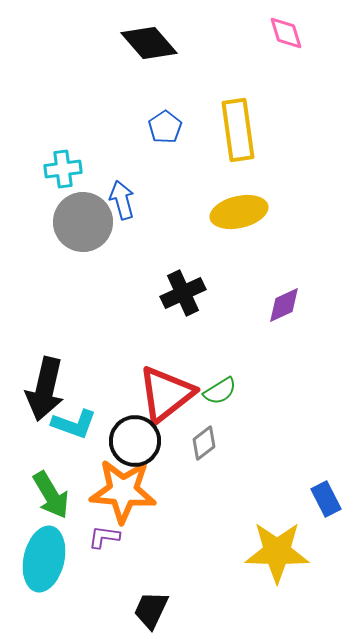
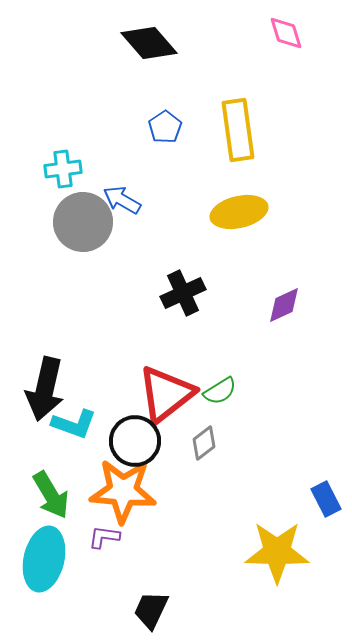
blue arrow: rotated 45 degrees counterclockwise
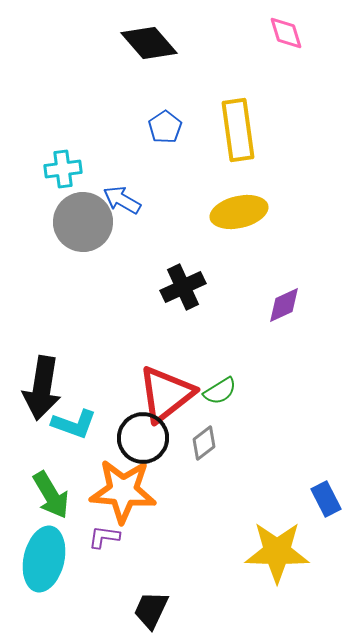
black cross: moved 6 px up
black arrow: moved 3 px left, 1 px up; rotated 4 degrees counterclockwise
black circle: moved 8 px right, 3 px up
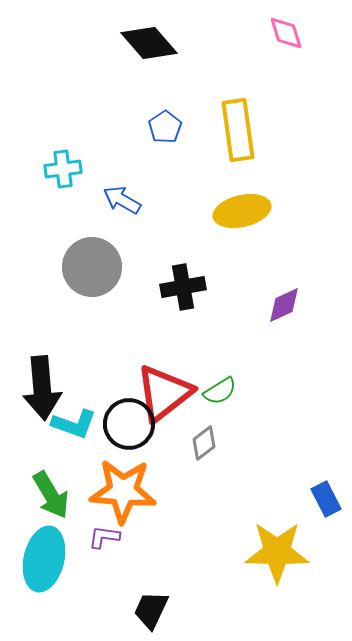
yellow ellipse: moved 3 px right, 1 px up
gray circle: moved 9 px right, 45 px down
black cross: rotated 15 degrees clockwise
black arrow: rotated 14 degrees counterclockwise
red triangle: moved 2 px left, 1 px up
black circle: moved 14 px left, 14 px up
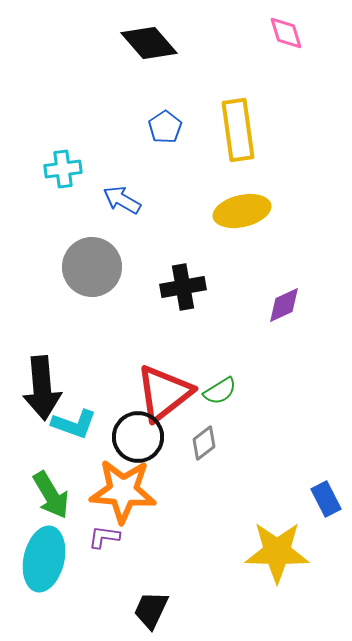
black circle: moved 9 px right, 13 px down
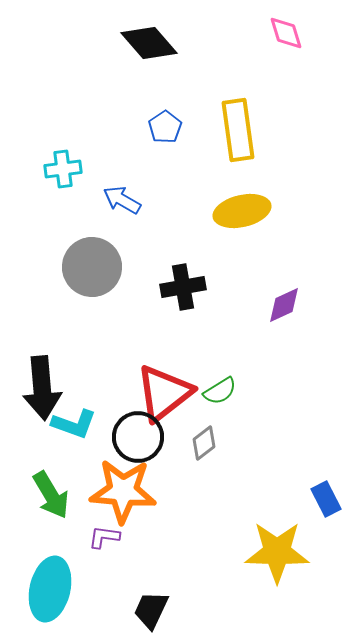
cyan ellipse: moved 6 px right, 30 px down
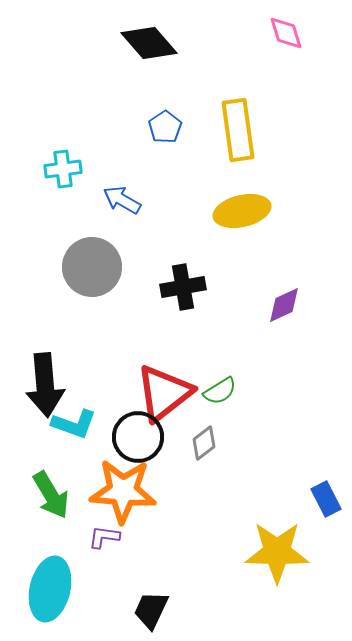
black arrow: moved 3 px right, 3 px up
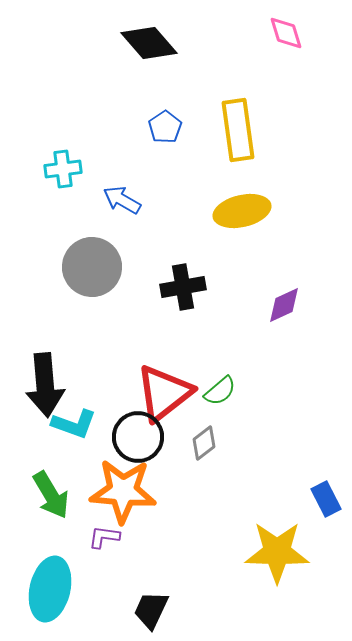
green semicircle: rotated 8 degrees counterclockwise
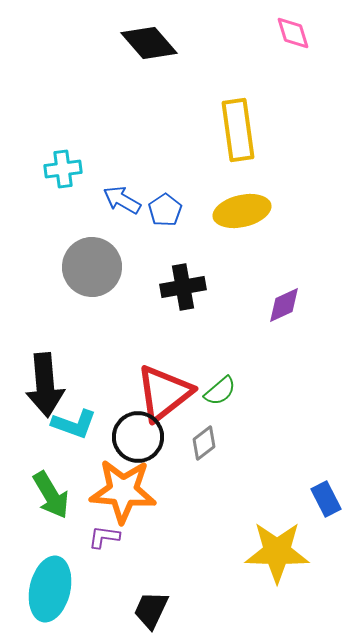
pink diamond: moved 7 px right
blue pentagon: moved 83 px down
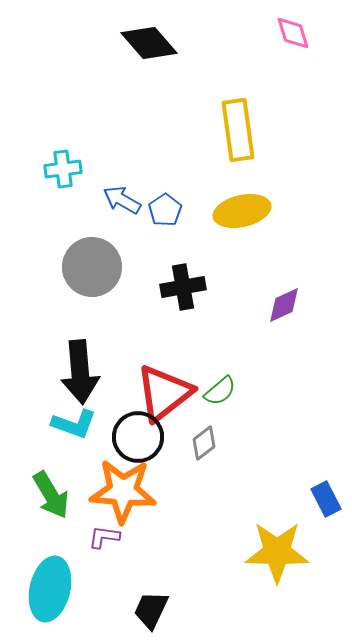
black arrow: moved 35 px right, 13 px up
